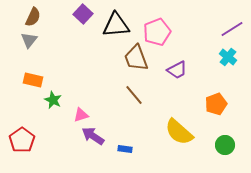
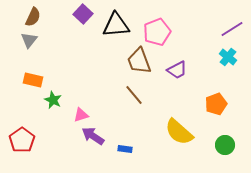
brown trapezoid: moved 3 px right, 3 px down
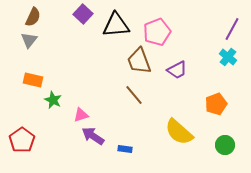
purple line: rotated 30 degrees counterclockwise
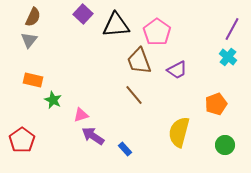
pink pentagon: rotated 16 degrees counterclockwise
yellow semicircle: rotated 64 degrees clockwise
blue rectangle: rotated 40 degrees clockwise
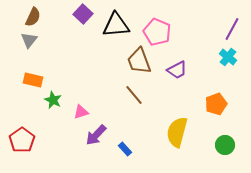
pink pentagon: rotated 12 degrees counterclockwise
pink triangle: moved 3 px up
yellow semicircle: moved 2 px left
purple arrow: moved 3 px right, 1 px up; rotated 80 degrees counterclockwise
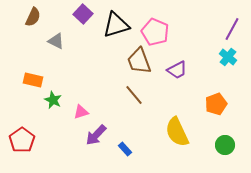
black triangle: rotated 12 degrees counterclockwise
pink pentagon: moved 2 px left
gray triangle: moved 27 px right, 1 px down; rotated 42 degrees counterclockwise
yellow semicircle: rotated 40 degrees counterclockwise
